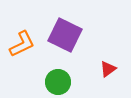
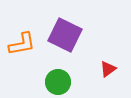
orange L-shape: rotated 16 degrees clockwise
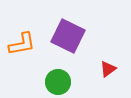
purple square: moved 3 px right, 1 px down
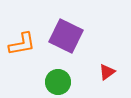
purple square: moved 2 px left
red triangle: moved 1 px left, 3 px down
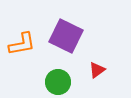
red triangle: moved 10 px left, 2 px up
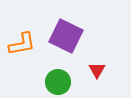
red triangle: rotated 24 degrees counterclockwise
